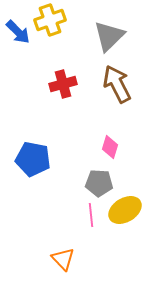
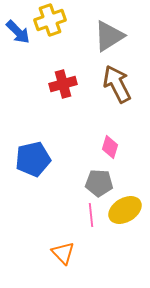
gray triangle: rotated 12 degrees clockwise
blue pentagon: rotated 24 degrees counterclockwise
orange triangle: moved 6 px up
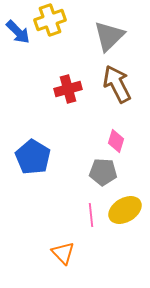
gray triangle: rotated 12 degrees counterclockwise
red cross: moved 5 px right, 5 px down
pink diamond: moved 6 px right, 6 px up
blue pentagon: moved 2 px up; rotated 28 degrees counterclockwise
gray pentagon: moved 4 px right, 11 px up
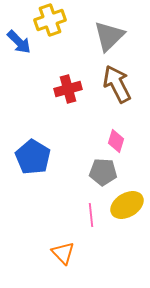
blue arrow: moved 1 px right, 10 px down
yellow ellipse: moved 2 px right, 5 px up
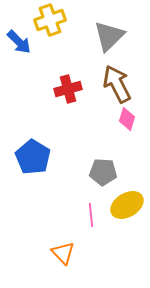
pink diamond: moved 11 px right, 22 px up
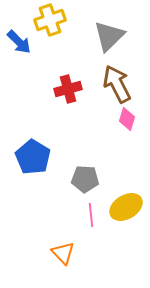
gray pentagon: moved 18 px left, 7 px down
yellow ellipse: moved 1 px left, 2 px down
